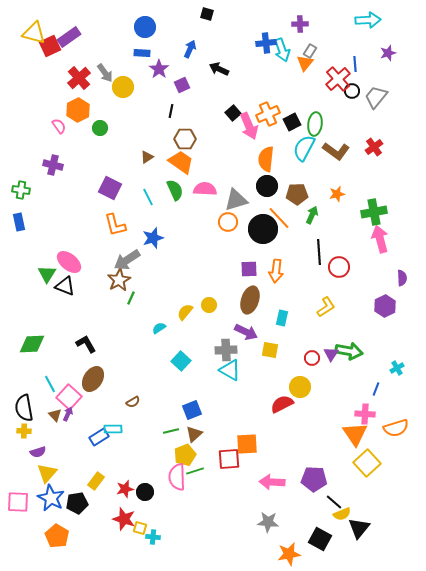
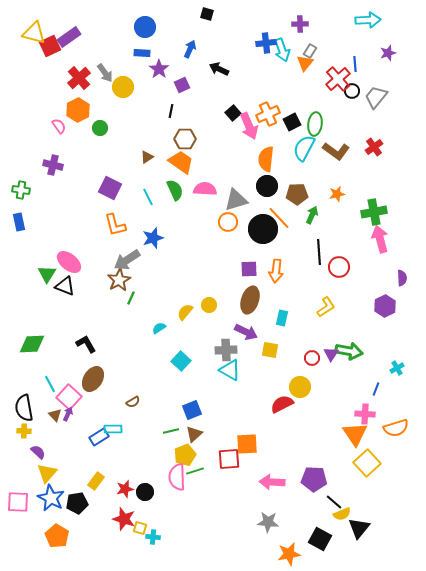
purple semicircle at (38, 452): rotated 119 degrees counterclockwise
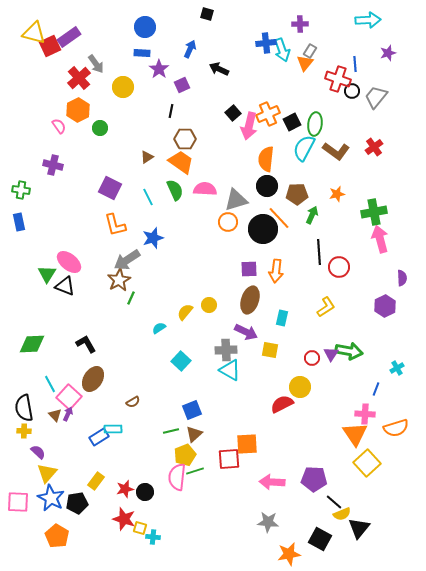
gray arrow at (105, 73): moved 9 px left, 9 px up
red cross at (338, 79): rotated 30 degrees counterclockwise
pink arrow at (249, 126): rotated 36 degrees clockwise
pink semicircle at (177, 477): rotated 8 degrees clockwise
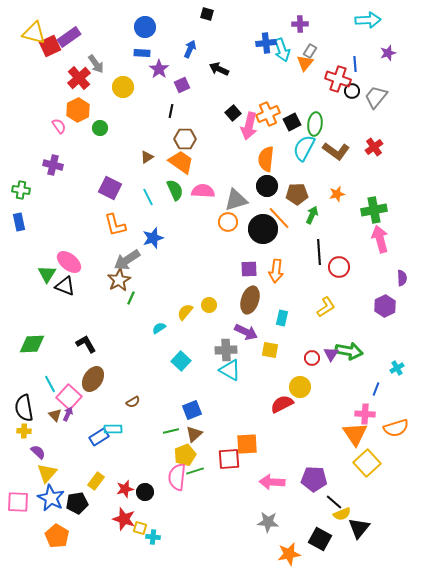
pink semicircle at (205, 189): moved 2 px left, 2 px down
green cross at (374, 212): moved 2 px up
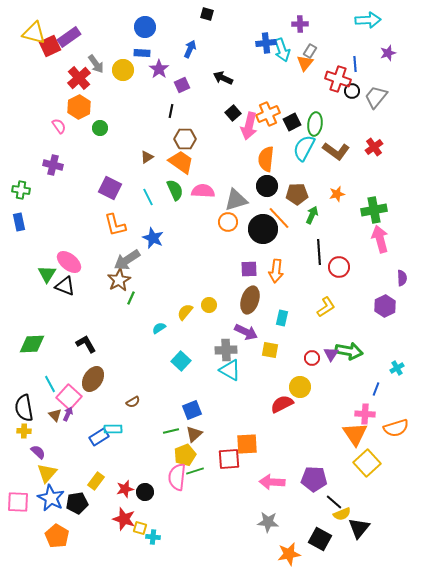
black arrow at (219, 69): moved 4 px right, 9 px down
yellow circle at (123, 87): moved 17 px up
orange hexagon at (78, 110): moved 1 px right, 3 px up
blue star at (153, 238): rotated 30 degrees counterclockwise
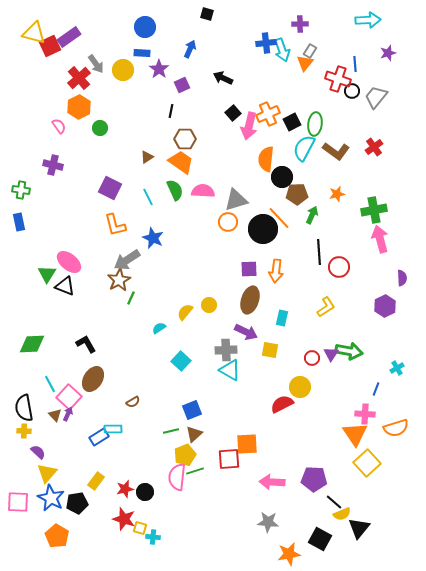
black circle at (267, 186): moved 15 px right, 9 px up
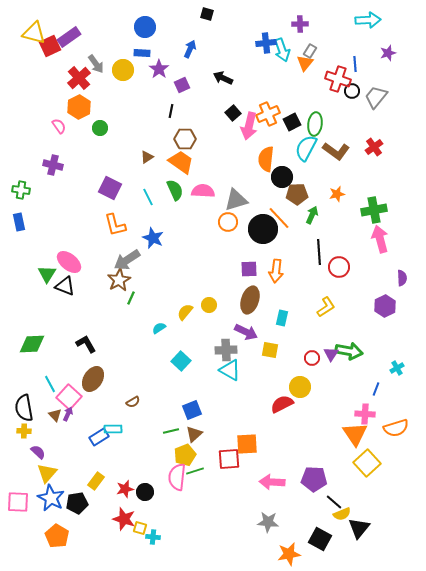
cyan semicircle at (304, 148): moved 2 px right
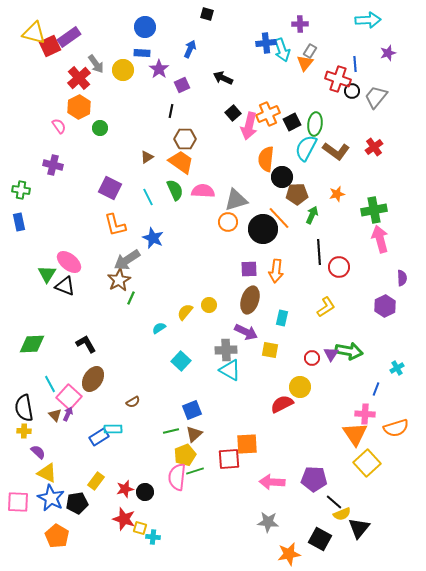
yellow triangle at (47, 473): rotated 45 degrees counterclockwise
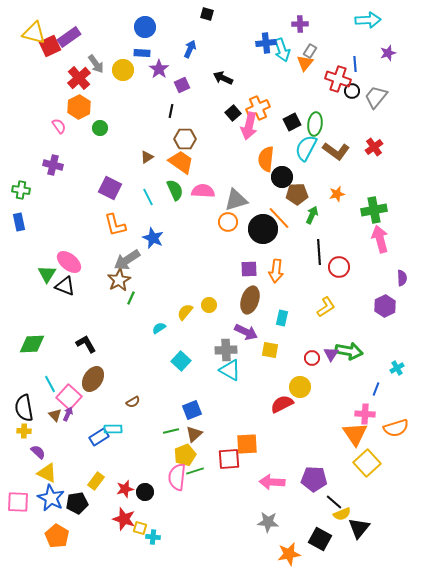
orange cross at (268, 114): moved 10 px left, 6 px up
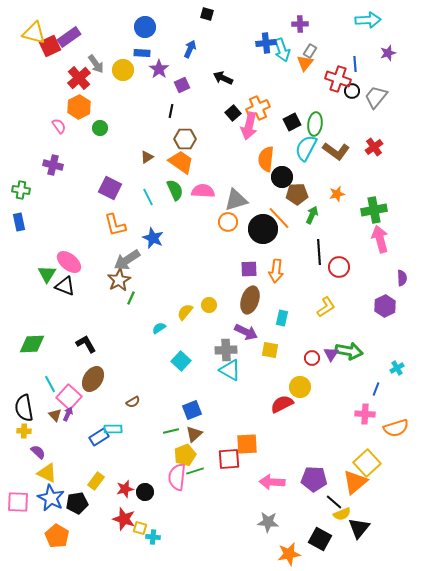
orange triangle at (355, 434): moved 48 px down; rotated 24 degrees clockwise
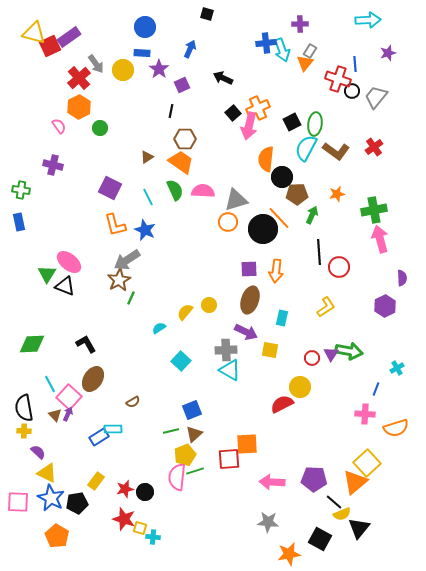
blue star at (153, 238): moved 8 px left, 8 px up
